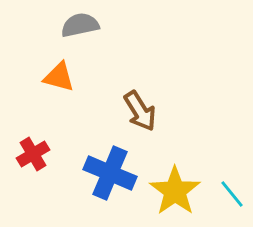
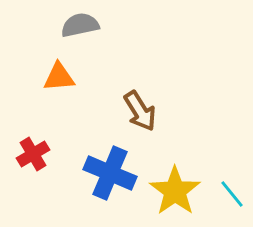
orange triangle: rotated 20 degrees counterclockwise
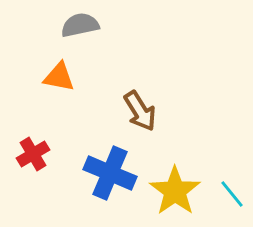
orange triangle: rotated 16 degrees clockwise
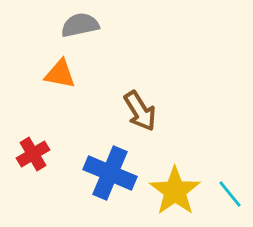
orange triangle: moved 1 px right, 3 px up
cyan line: moved 2 px left
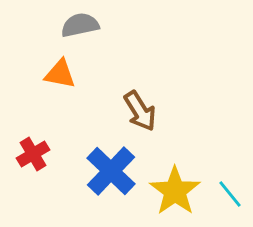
blue cross: moved 1 px right, 2 px up; rotated 21 degrees clockwise
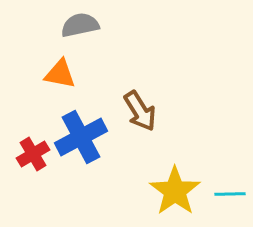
blue cross: moved 30 px left, 34 px up; rotated 18 degrees clockwise
cyan line: rotated 52 degrees counterclockwise
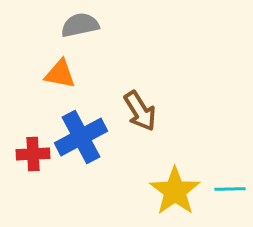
red cross: rotated 28 degrees clockwise
cyan line: moved 5 px up
